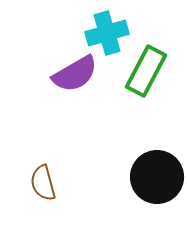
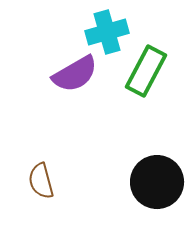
cyan cross: moved 1 px up
black circle: moved 5 px down
brown semicircle: moved 2 px left, 2 px up
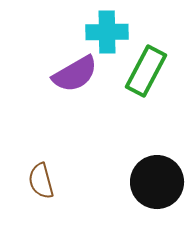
cyan cross: rotated 15 degrees clockwise
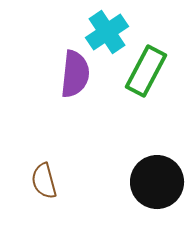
cyan cross: rotated 33 degrees counterclockwise
purple semicircle: rotated 54 degrees counterclockwise
brown semicircle: moved 3 px right
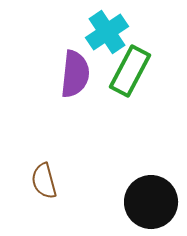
green rectangle: moved 16 px left
black circle: moved 6 px left, 20 px down
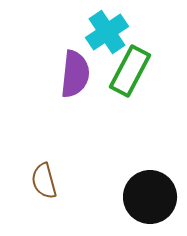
black circle: moved 1 px left, 5 px up
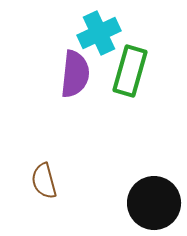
cyan cross: moved 8 px left, 1 px down; rotated 9 degrees clockwise
green rectangle: rotated 12 degrees counterclockwise
black circle: moved 4 px right, 6 px down
